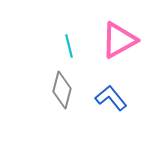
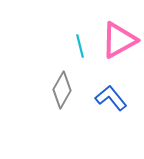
cyan line: moved 11 px right
gray diamond: rotated 15 degrees clockwise
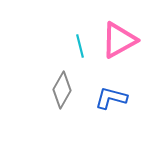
blue L-shape: rotated 36 degrees counterclockwise
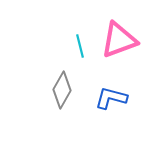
pink triangle: rotated 9 degrees clockwise
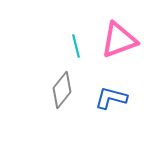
cyan line: moved 4 px left
gray diamond: rotated 9 degrees clockwise
